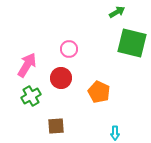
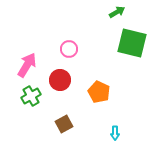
red circle: moved 1 px left, 2 px down
brown square: moved 8 px right, 2 px up; rotated 24 degrees counterclockwise
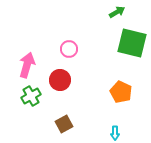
pink arrow: rotated 15 degrees counterclockwise
orange pentagon: moved 22 px right
